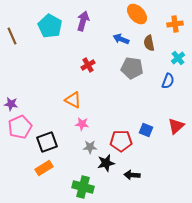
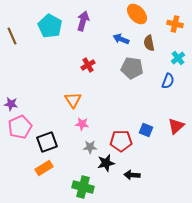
orange cross: rotated 21 degrees clockwise
orange triangle: rotated 30 degrees clockwise
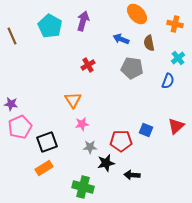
pink star: rotated 16 degrees counterclockwise
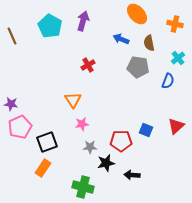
gray pentagon: moved 6 px right, 1 px up
orange rectangle: moved 1 px left; rotated 24 degrees counterclockwise
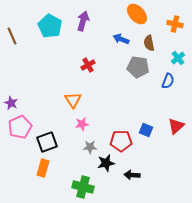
purple star: moved 1 px up; rotated 16 degrees clockwise
orange rectangle: rotated 18 degrees counterclockwise
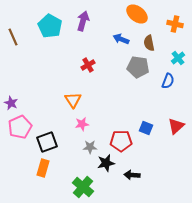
orange ellipse: rotated 10 degrees counterclockwise
brown line: moved 1 px right, 1 px down
blue square: moved 2 px up
green cross: rotated 25 degrees clockwise
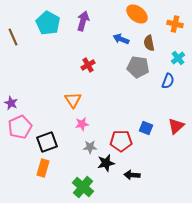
cyan pentagon: moved 2 px left, 3 px up
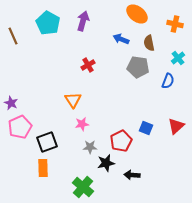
brown line: moved 1 px up
red pentagon: rotated 25 degrees counterclockwise
orange rectangle: rotated 18 degrees counterclockwise
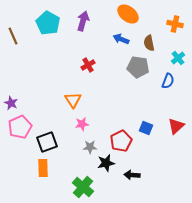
orange ellipse: moved 9 px left
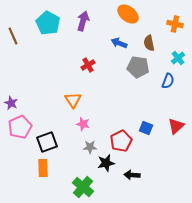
blue arrow: moved 2 px left, 4 px down
pink star: moved 1 px right; rotated 24 degrees clockwise
